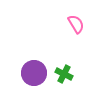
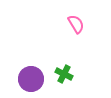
purple circle: moved 3 px left, 6 px down
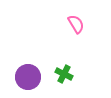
purple circle: moved 3 px left, 2 px up
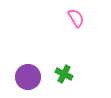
pink semicircle: moved 6 px up
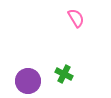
purple circle: moved 4 px down
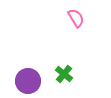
green cross: rotated 12 degrees clockwise
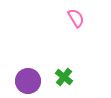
green cross: moved 3 px down
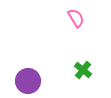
green cross: moved 19 px right, 7 px up
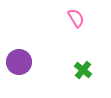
purple circle: moved 9 px left, 19 px up
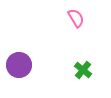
purple circle: moved 3 px down
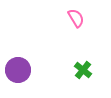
purple circle: moved 1 px left, 5 px down
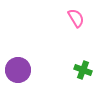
green cross: rotated 18 degrees counterclockwise
